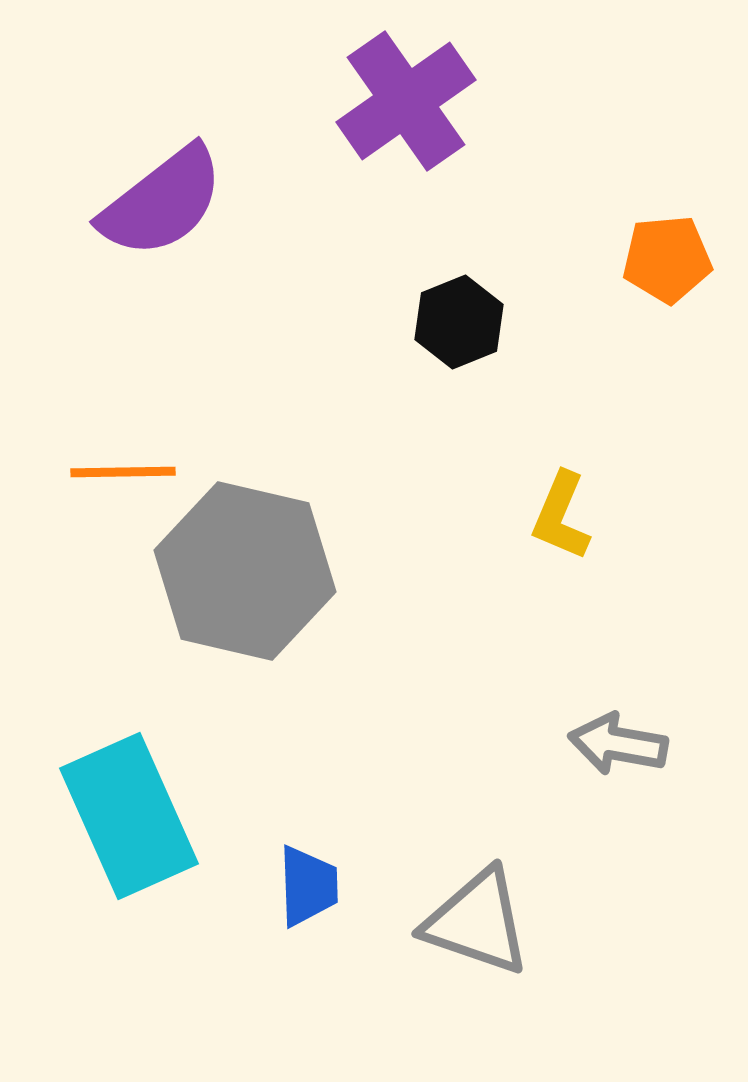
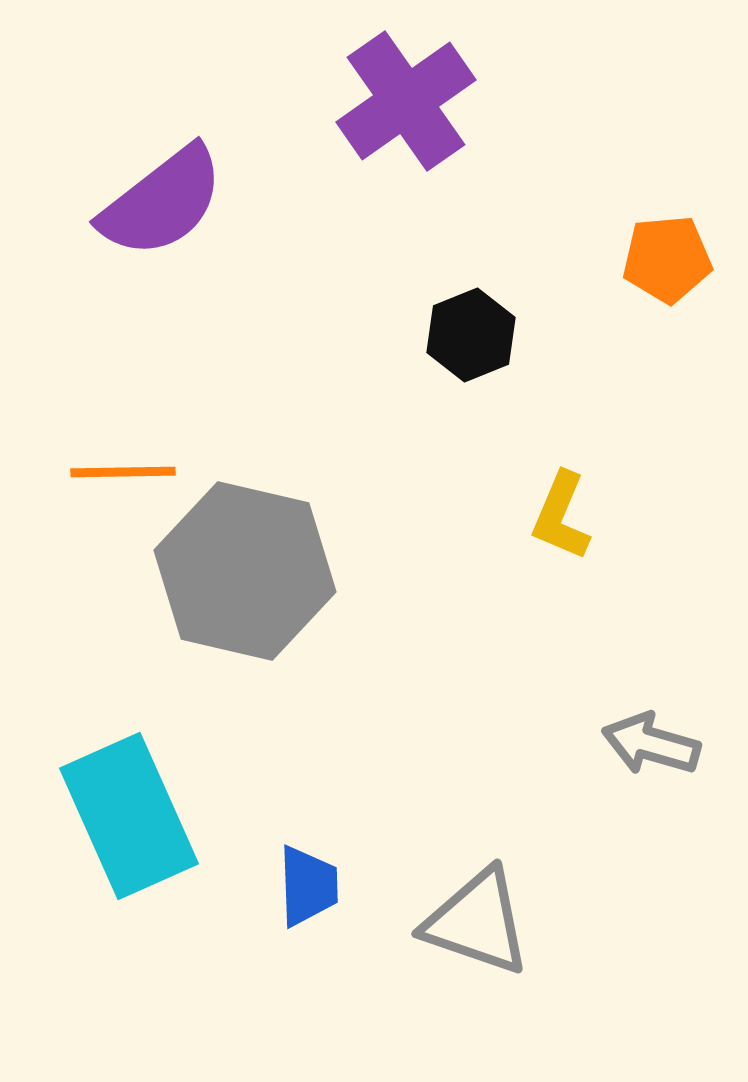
black hexagon: moved 12 px right, 13 px down
gray arrow: moved 33 px right; rotated 6 degrees clockwise
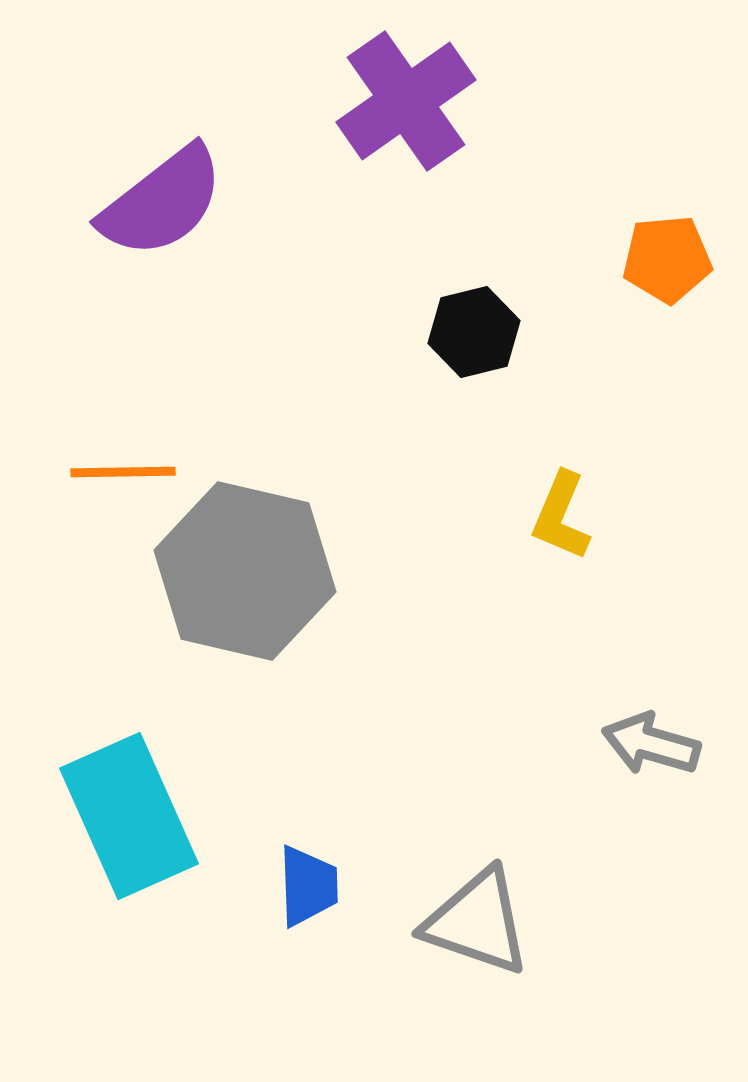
black hexagon: moved 3 px right, 3 px up; rotated 8 degrees clockwise
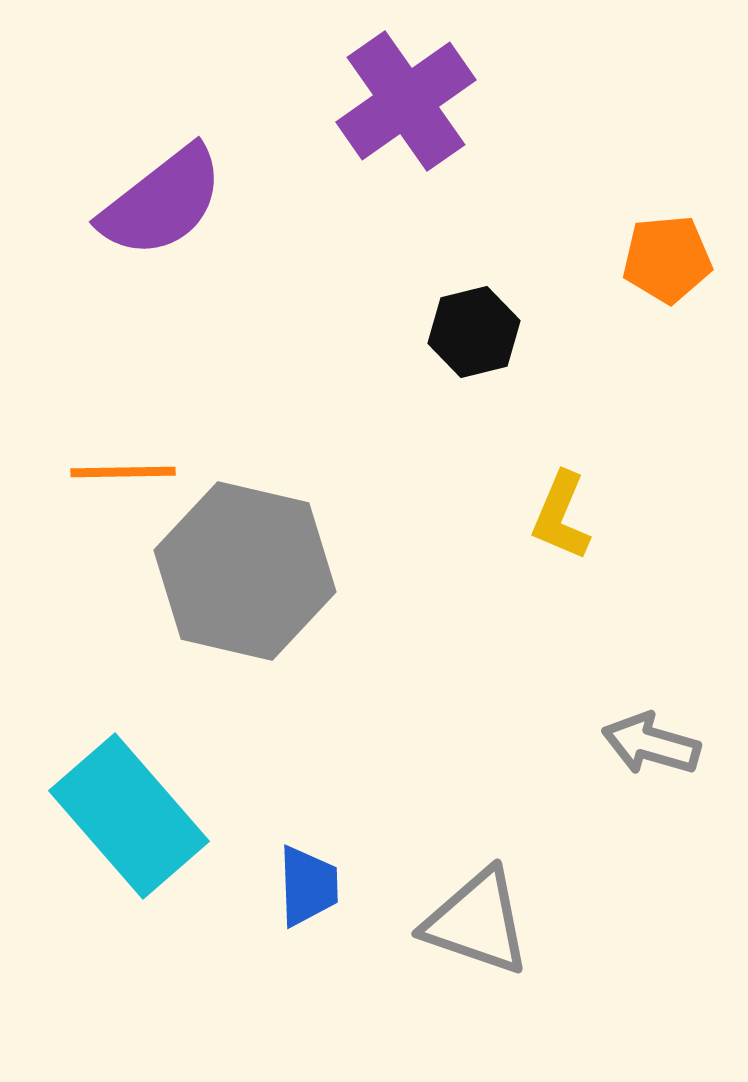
cyan rectangle: rotated 17 degrees counterclockwise
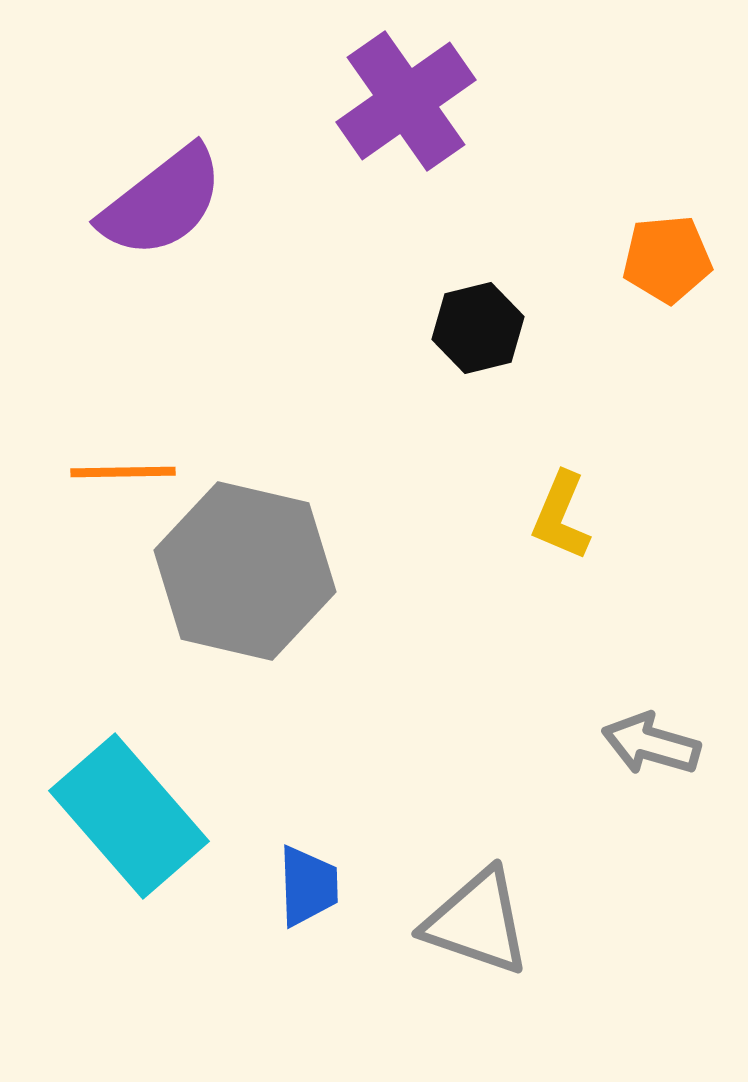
black hexagon: moved 4 px right, 4 px up
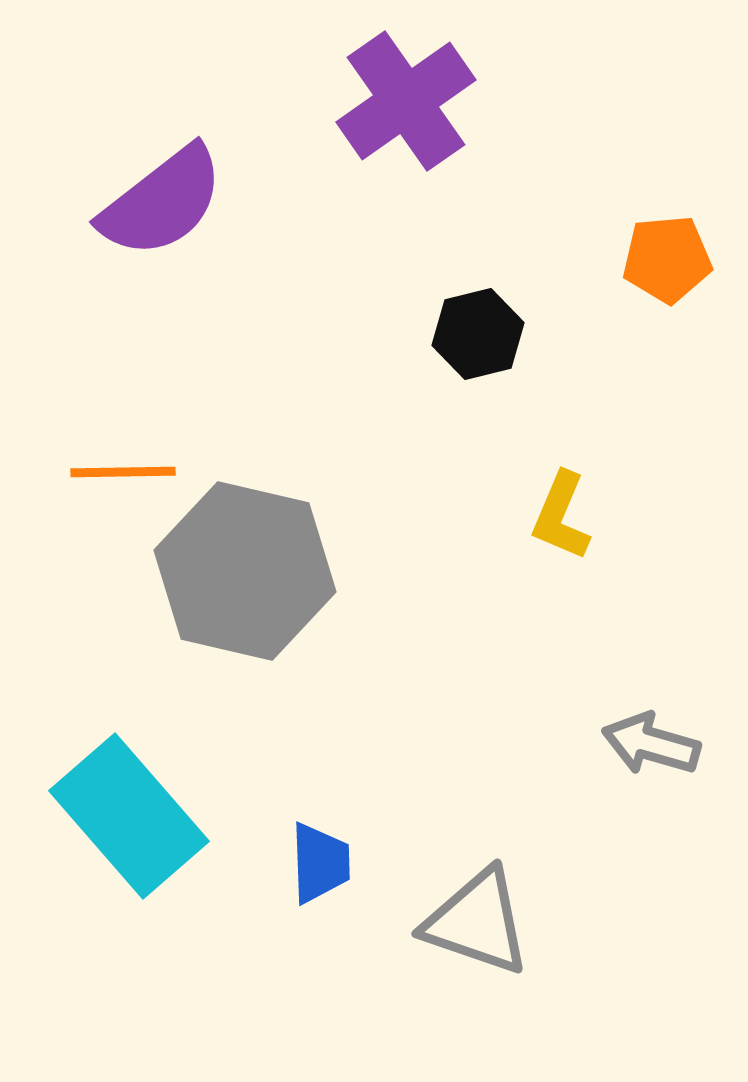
black hexagon: moved 6 px down
blue trapezoid: moved 12 px right, 23 px up
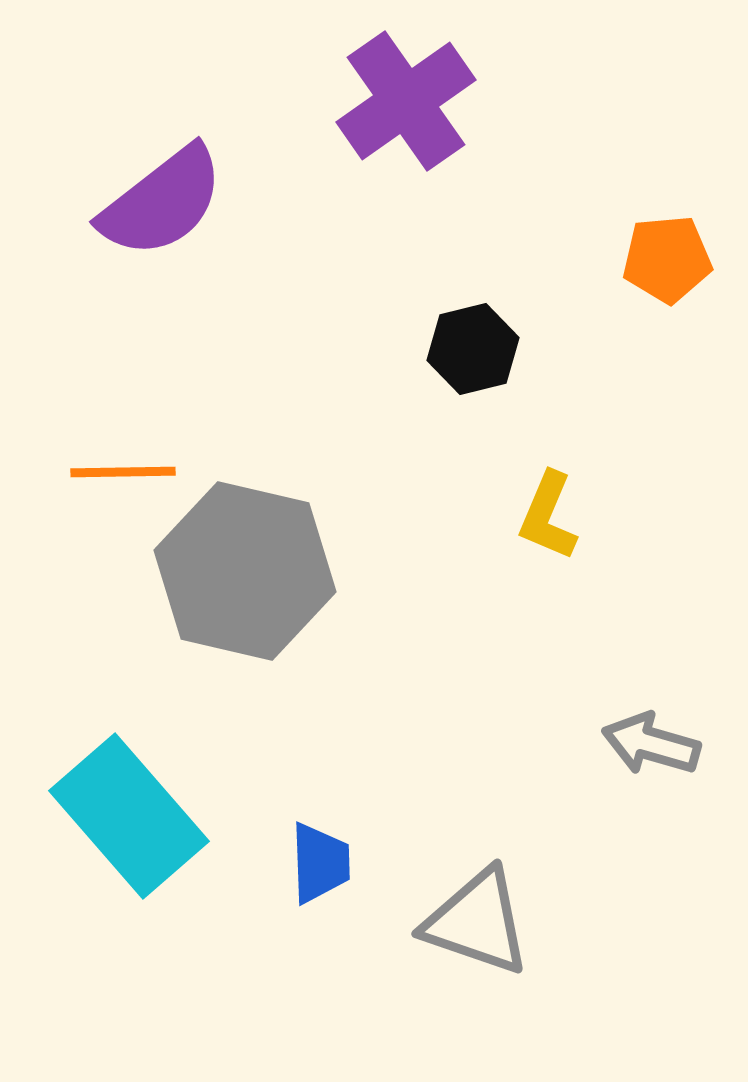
black hexagon: moved 5 px left, 15 px down
yellow L-shape: moved 13 px left
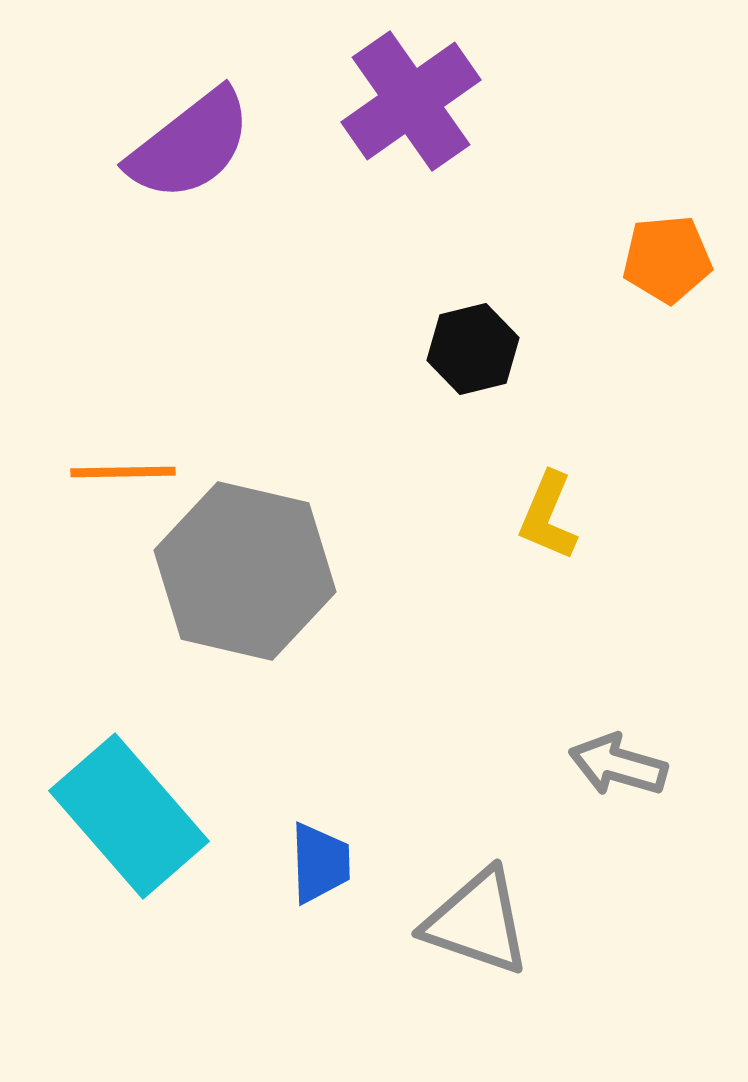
purple cross: moved 5 px right
purple semicircle: moved 28 px right, 57 px up
gray arrow: moved 33 px left, 21 px down
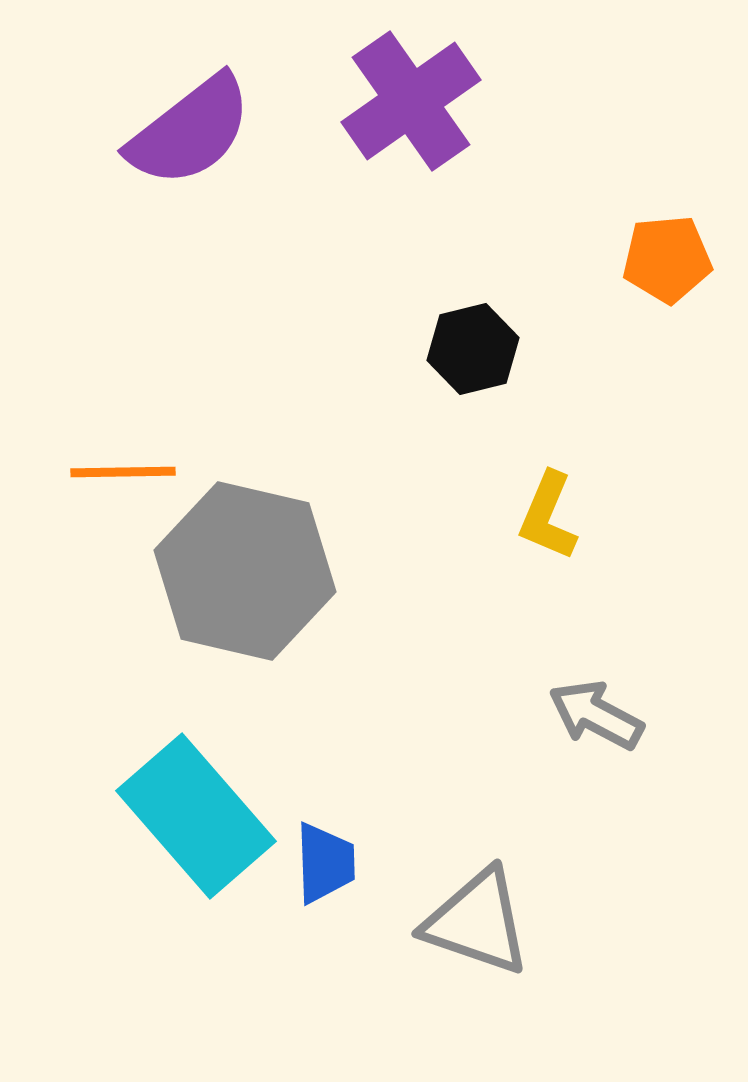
purple semicircle: moved 14 px up
gray arrow: moved 22 px left, 50 px up; rotated 12 degrees clockwise
cyan rectangle: moved 67 px right
blue trapezoid: moved 5 px right
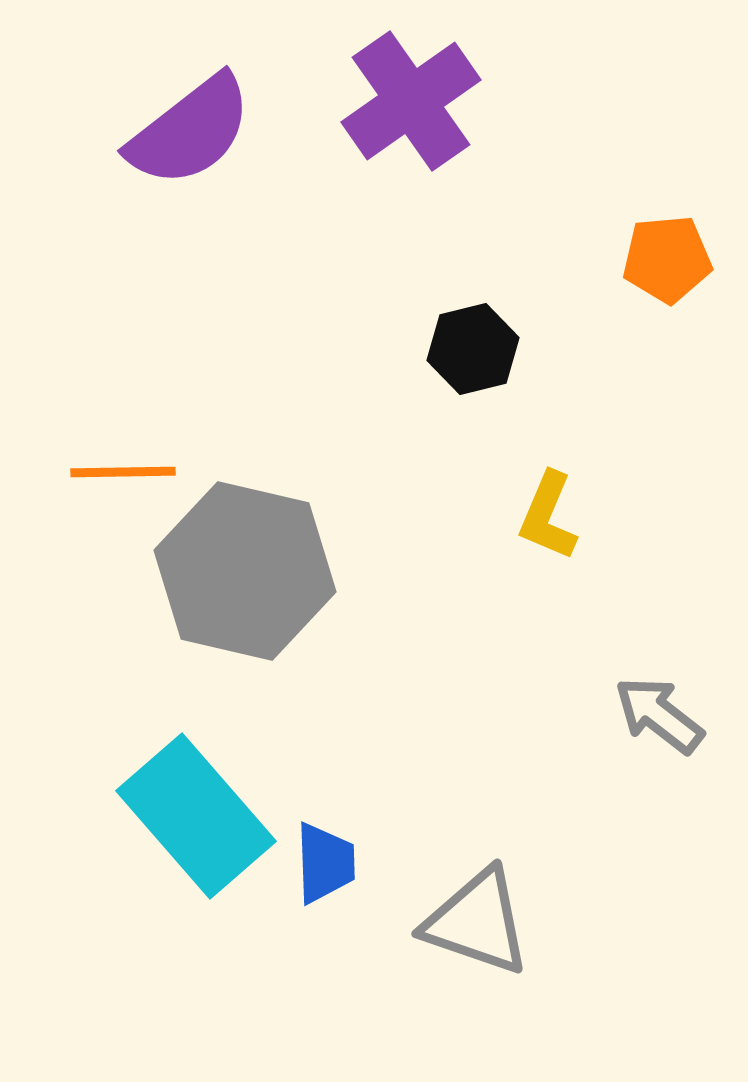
gray arrow: moved 63 px right; rotated 10 degrees clockwise
